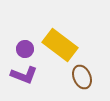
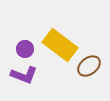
brown ellipse: moved 7 px right, 11 px up; rotated 75 degrees clockwise
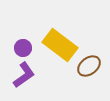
purple circle: moved 2 px left, 1 px up
purple L-shape: rotated 56 degrees counterclockwise
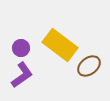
purple circle: moved 2 px left
purple L-shape: moved 2 px left
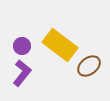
purple circle: moved 1 px right, 2 px up
purple L-shape: moved 2 px up; rotated 16 degrees counterclockwise
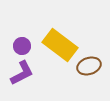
brown ellipse: rotated 20 degrees clockwise
purple L-shape: rotated 24 degrees clockwise
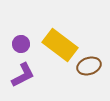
purple circle: moved 1 px left, 2 px up
purple L-shape: moved 1 px right, 2 px down
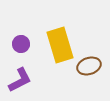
yellow rectangle: rotated 36 degrees clockwise
purple L-shape: moved 3 px left, 5 px down
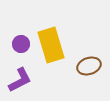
yellow rectangle: moved 9 px left
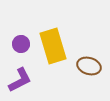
yellow rectangle: moved 2 px right, 1 px down
brown ellipse: rotated 35 degrees clockwise
